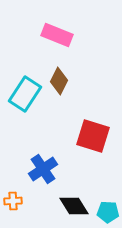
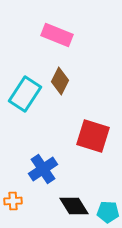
brown diamond: moved 1 px right
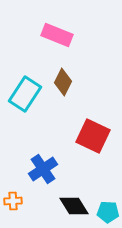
brown diamond: moved 3 px right, 1 px down
red square: rotated 8 degrees clockwise
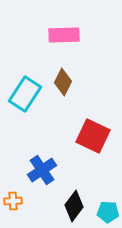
pink rectangle: moved 7 px right; rotated 24 degrees counterclockwise
blue cross: moved 1 px left, 1 px down
black diamond: rotated 68 degrees clockwise
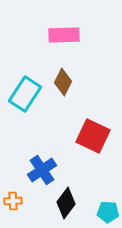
black diamond: moved 8 px left, 3 px up
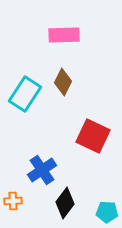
black diamond: moved 1 px left
cyan pentagon: moved 1 px left
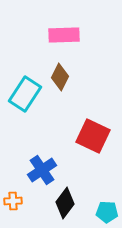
brown diamond: moved 3 px left, 5 px up
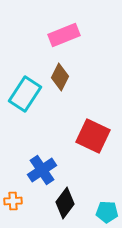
pink rectangle: rotated 20 degrees counterclockwise
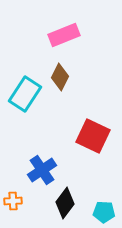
cyan pentagon: moved 3 px left
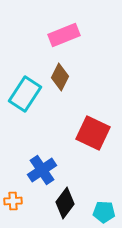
red square: moved 3 px up
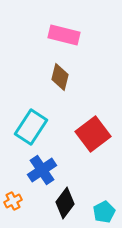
pink rectangle: rotated 36 degrees clockwise
brown diamond: rotated 12 degrees counterclockwise
cyan rectangle: moved 6 px right, 33 px down
red square: moved 1 px down; rotated 28 degrees clockwise
orange cross: rotated 24 degrees counterclockwise
cyan pentagon: rotated 30 degrees counterclockwise
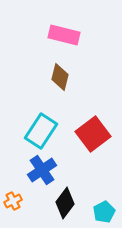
cyan rectangle: moved 10 px right, 4 px down
